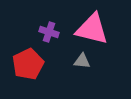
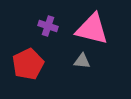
purple cross: moved 1 px left, 6 px up
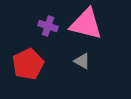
pink triangle: moved 6 px left, 5 px up
gray triangle: rotated 24 degrees clockwise
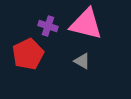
red pentagon: moved 10 px up
